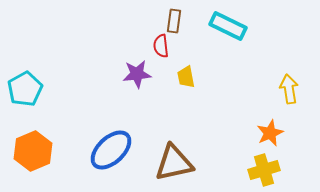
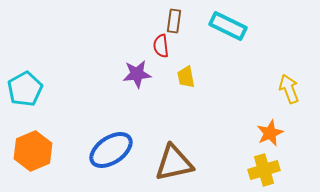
yellow arrow: rotated 12 degrees counterclockwise
blue ellipse: rotated 9 degrees clockwise
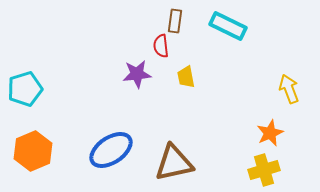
brown rectangle: moved 1 px right
cyan pentagon: rotated 12 degrees clockwise
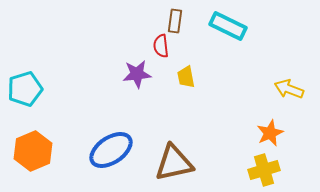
yellow arrow: rotated 48 degrees counterclockwise
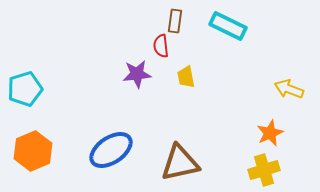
brown triangle: moved 6 px right
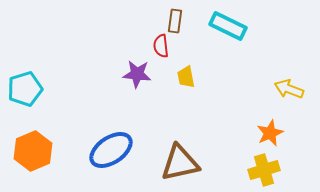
purple star: rotated 12 degrees clockwise
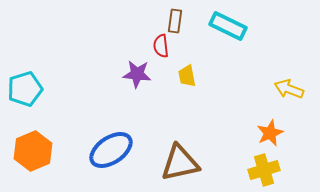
yellow trapezoid: moved 1 px right, 1 px up
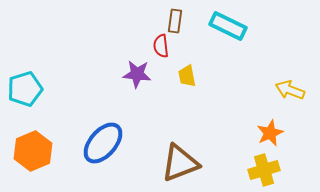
yellow arrow: moved 1 px right, 1 px down
blue ellipse: moved 8 px left, 7 px up; rotated 15 degrees counterclockwise
brown triangle: rotated 9 degrees counterclockwise
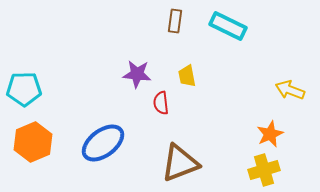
red semicircle: moved 57 px down
cyan pentagon: moved 1 px left; rotated 16 degrees clockwise
orange star: moved 1 px down
blue ellipse: rotated 12 degrees clockwise
orange hexagon: moved 9 px up
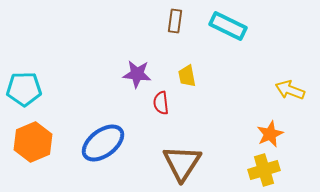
brown triangle: moved 2 px right; rotated 36 degrees counterclockwise
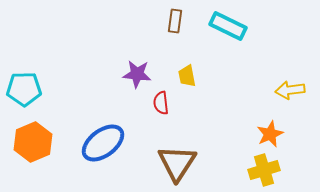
yellow arrow: rotated 28 degrees counterclockwise
brown triangle: moved 5 px left
